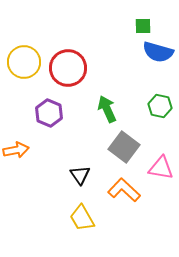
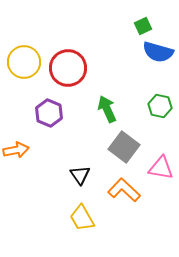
green square: rotated 24 degrees counterclockwise
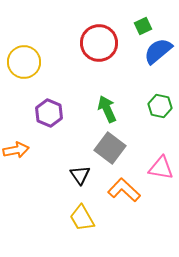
blue semicircle: moved 1 px up; rotated 124 degrees clockwise
red circle: moved 31 px right, 25 px up
gray square: moved 14 px left, 1 px down
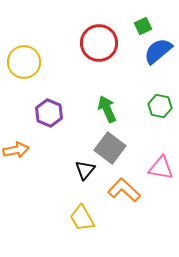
black triangle: moved 5 px right, 5 px up; rotated 15 degrees clockwise
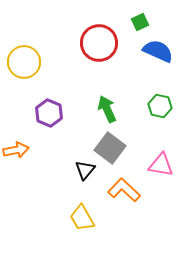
green square: moved 3 px left, 4 px up
blue semicircle: rotated 64 degrees clockwise
pink triangle: moved 3 px up
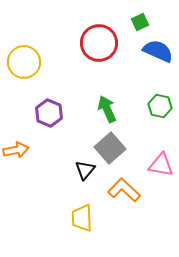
gray square: rotated 12 degrees clockwise
yellow trapezoid: rotated 28 degrees clockwise
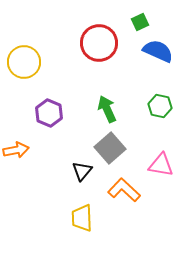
black triangle: moved 3 px left, 1 px down
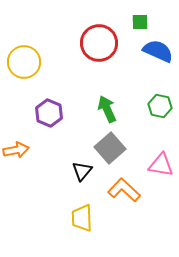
green square: rotated 24 degrees clockwise
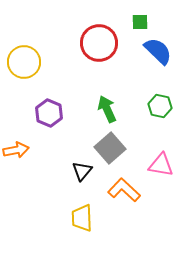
blue semicircle: rotated 20 degrees clockwise
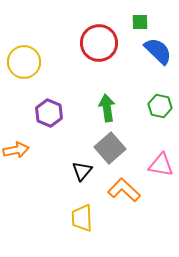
green arrow: moved 1 px up; rotated 16 degrees clockwise
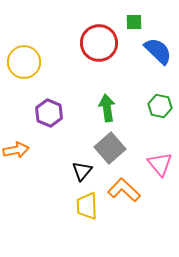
green square: moved 6 px left
pink triangle: moved 1 px left, 1 px up; rotated 40 degrees clockwise
yellow trapezoid: moved 5 px right, 12 px up
